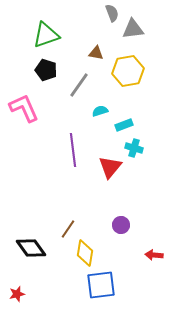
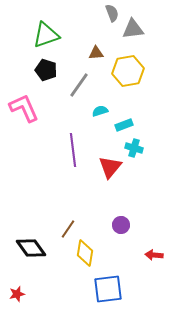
brown triangle: rotated 14 degrees counterclockwise
blue square: moved 7 px right, 4 px down
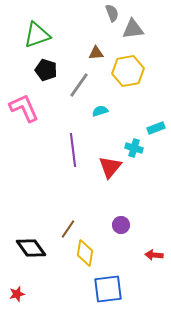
green triangle: moved 9 px left
cyan rectangle: moved 32 px right, 3 px down
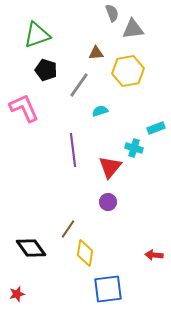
purple circle: moved 13 px left, 23 px up
